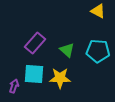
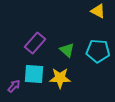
purple arrow: rotated 24 degrees clockwise
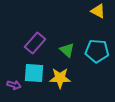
cyan pentagon: moved 1 px left
cyan square: moved 1 px up
purple arrow: moved 1 px up; rotated 64 degrees clockwise
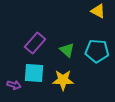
yellow star: moved 3 px right, 2 px down
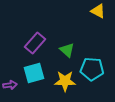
cyan pentagon: moved 5 px left, 18 px down
cyan square: rotated 20 degrees counterclockwise
yellow star: moved 2 px right, 1 px down
purple arrow: moved 4 px left; rotated 24 degrees counterclockwise
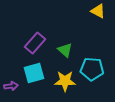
green triangle: moved 2 px left
purple arrow: moved 1 px right, 1 px down
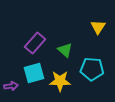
yellow triangle: moved 16 px down; rotated 35 degrees clockwise
yellow star: moved 5 px left
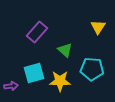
purple rectangle: moved 2 px right, 11 px up
